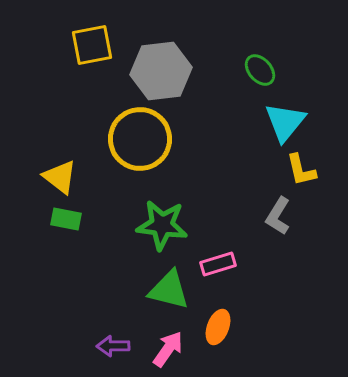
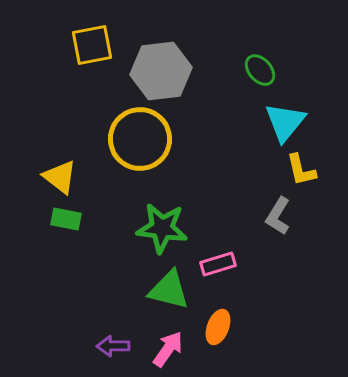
green star: moved 3 px down
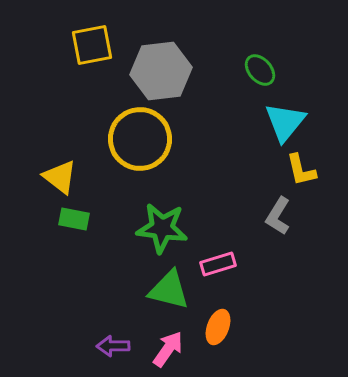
green rectangle: moved 8 px right
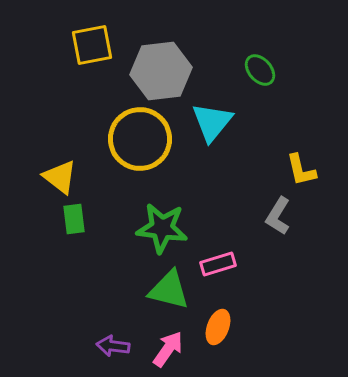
cyan triangle: moved 73 px left
green rectangle: rotated 72 degrees clockwise
purple arrow: rotated 8 degrees clockwise
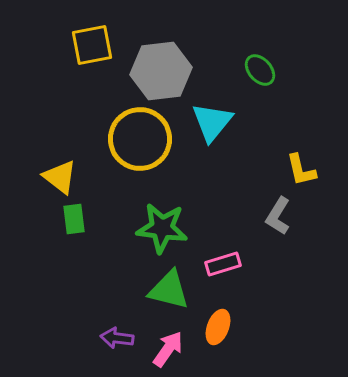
pink rectangle: moved 5 px right
purple arrow: moved 4 px right, 8 px up
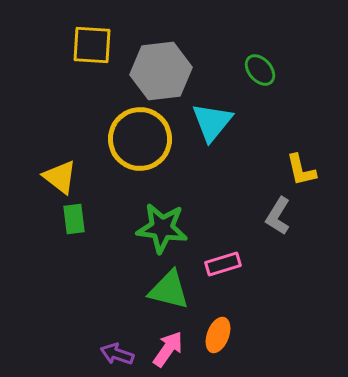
yellow square: rotated 15 degrees clockwise
orange ellipse: moved 8 px down
purple arrow: moved 16 px down; rotated 12 degrees clockwise
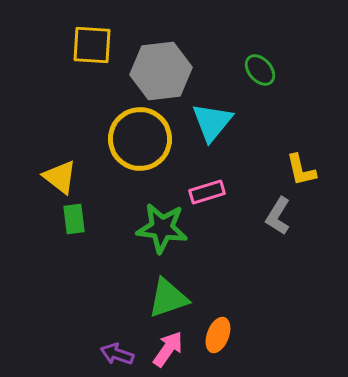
pink rectangle: moved 16 px left, 72 px up
green triangle: moved 1 px left, 8 px down; rotated 33 degrees counterclockwise
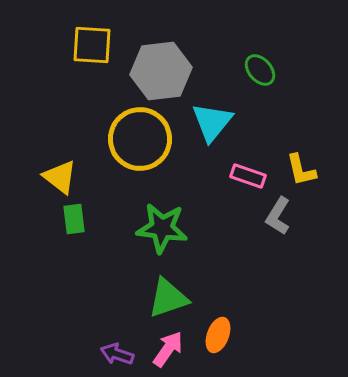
pink rectangle: moved 41 px right, 16 px up; rotated 36 degrees clockwise
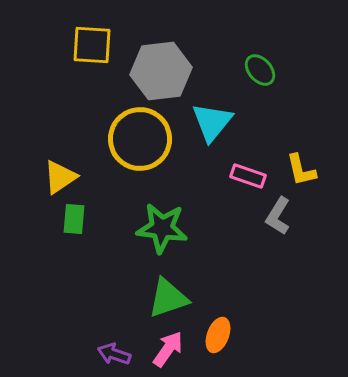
yellow triangle: rotated 48 degrees clockwise
green rectangle: rotated 12 degrees clockwise
purple arrow: moved 3 px left
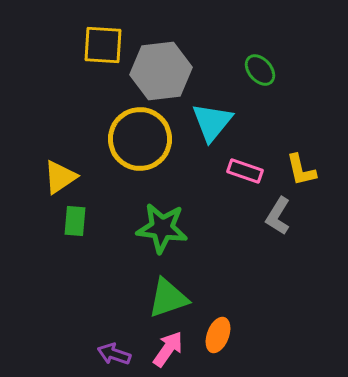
yellow square: moved 11 px right
pink rectangle: moved 3 px left, 5 px up
green rectangle: moved 1 px right, 2 px down
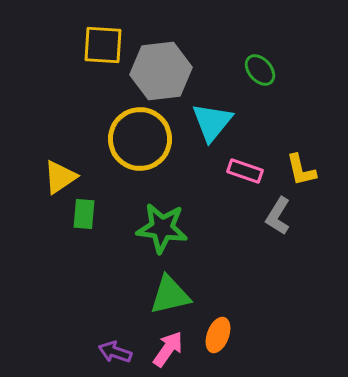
green rectangle: moved 9 px right, 7 px up
green triangle: moved 2 px right, 3 px up; rotated 6 degrees clockwise
purple arrow: moved 1 px right, 2 px up
